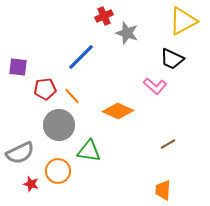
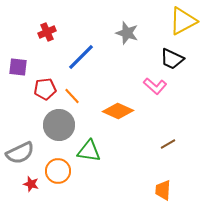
red cross: moved 57 px left, 16 px down
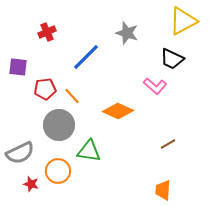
blue line: moved 5 px right
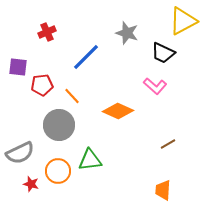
black trapezoid: moved 9 px left, 6 px up
red pentagon: moved 3 px left, 4 px up
green triangle: moved 1 px right, 9 px down; rotated 15 degrees counterclockwise
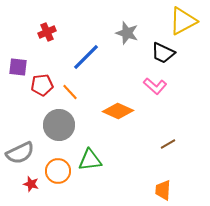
orange line: moved 2 px left, 4 px up
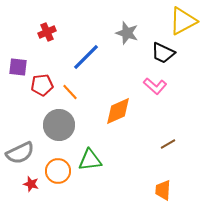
orange diamond: rotated 48 degrees counterclockwise
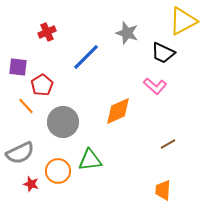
red pentagon: rotated 25 degrees counterclockwise
orange line: moved 44 px left, 14 px down
gray circle: moved 4 px right, 3 px up
